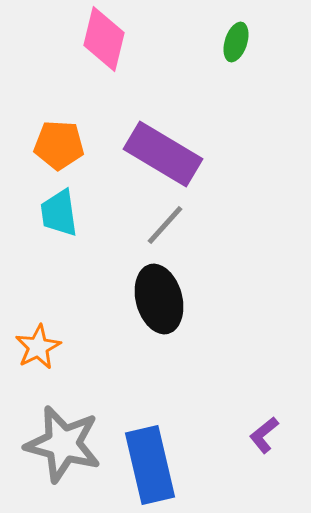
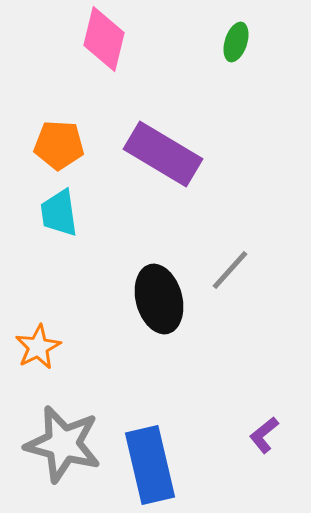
gray line: moved 65 px right, 45 px down
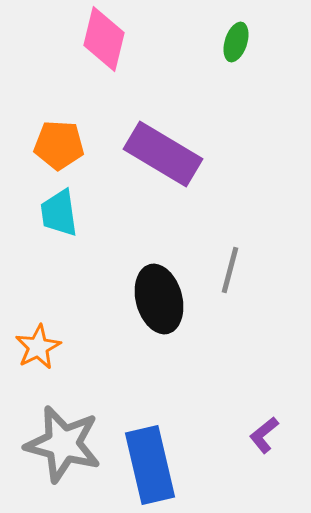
gray line: rotated 27 degrees counterclockwise
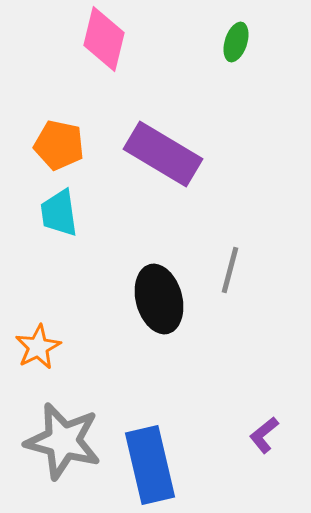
orange pentagon: rotated 9 degrees clockwise
gray star: moved 3 px up
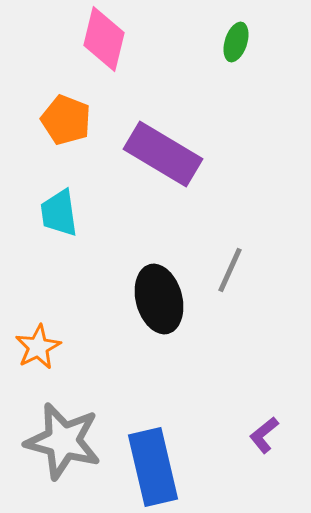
orange pentagon: moved 7 px right, 25 px up; rotated 9 degrees clockwise
gray line: rotated 9 degrees clockwise
blue rectangle: moved 3 px right, 2 px down
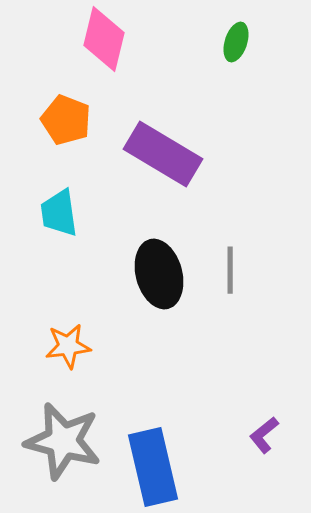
gray line: rotated 24 degrees counterclockwise
black ellipse: moved 25 px up
orange star: moved 30 px right, 1 px up; rotated 21 degrees clockwise
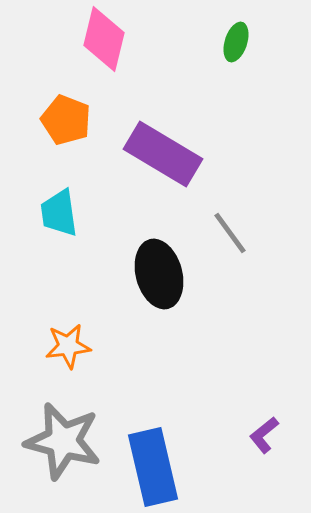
gray line: moved 37 px up; rotated 36 degrees counterclockwise
